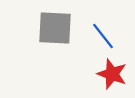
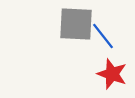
gray square: moved 21 px right, 4 px up
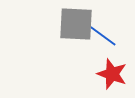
blue line: rotated 16 degrees counterclockwise
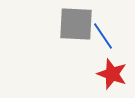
blue line: rotated 20 degrees clockwise
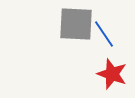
blue line: moved 1 px right, 2 px up
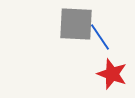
blue line: moved 4 px left, 3 px down
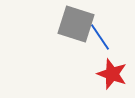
gray square: rotated 15 degrees clockwise
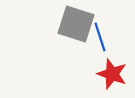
blue line: rotated 16 degrees clockwise
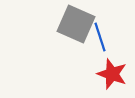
gray square: rotated 6 degrees clockwise
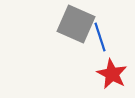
red star: rotated 8 degrees clockwise
